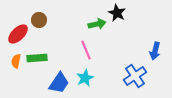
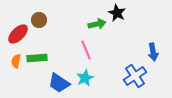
blue arrow: moved 2 px left, 1 px down; rotated 24 degrees counterclockwise
blue trapezoid: rotated 90 degrees clockwise
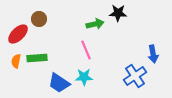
black star: moved 1 px right; rotated 24 degrees counterclockwise
brown circle: moved 1 px up
green arrow: moved 2 px left
blue arrow: moved 2 px down
cyan star: moved 1 px left, 1 px up; rotated 24 degrees clockwise
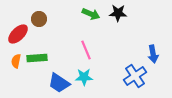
green arrow: moved 4 px left, 10 px up; rotated 36 degrees clockwise
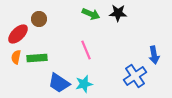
blue arrow: moved 1 px right, 1 px down
orange semicircle: moved 4 px up
cyan star: moved 7 px down; rotated 12 degrees counterclockwise
